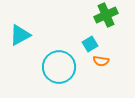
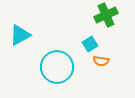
cyan circle: moved 2 px left
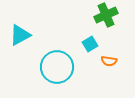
orange semicircle: moved 8 px right
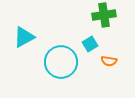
green cross: moved 2 px left; rotated 15 degrees clockwise
cyan triangle: moved 4 px right, 2 px down
cyan circle: moved 4 px right, 5 px up
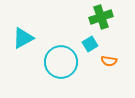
green cross: moved 3 px left, 2 px down; rotated 10 degrees counterclockwise
cyan triangle: moved 1 px left, 1 px down
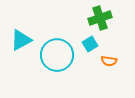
green cross: moved 1 px left, 1 px down
cyan triangle: moved 2 px left, 2 px down
cyan circle: moved 4 px left, 7 px up
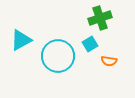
cyan circle: moved 1 px right, 1 px down
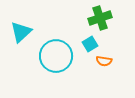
cyan triangle: moved 8 px up; rotated 15 degrees counterclockwise
cyan circle: moved 2 px left
orange semicircle: moved 5 px left
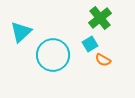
green cross: rotated 20 degrees counterclockwise
cyan circle: moved 3 px left, 1 px up
orange semicircle: moved 1 px left, 1 px up; rotated 21 degrees clockwise
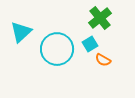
cyan circle: moved 4 px right, 6 px up
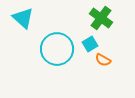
green cross: moved 1 px right; rotated 15 degrees counterclockwise
cyan triangle: moved 2 px right, 14 px up; rotated 35 degrees counterclockwise
